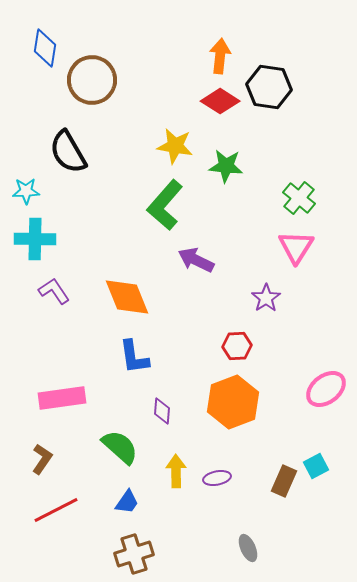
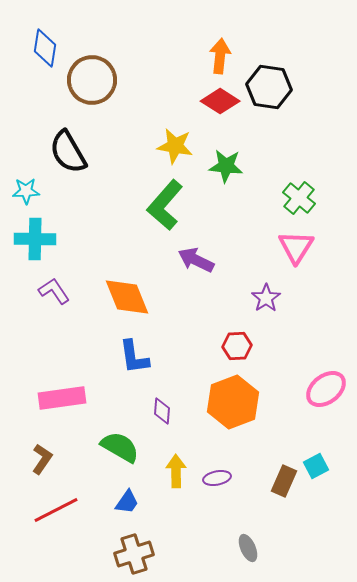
green semicircle: rotated 12 degrees counterclockwise
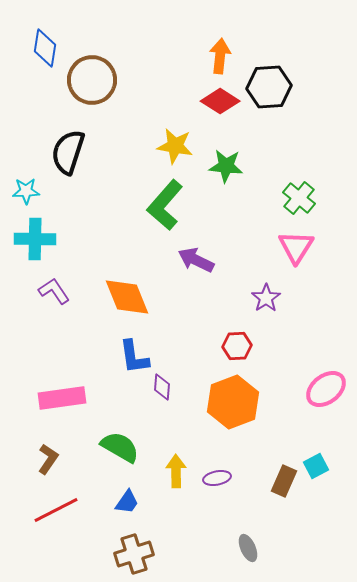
black hexagon: rotated 12 degrees counterclockwise
black semicircle: rotated 48 degrees clockwise
purple diamond: moved 24 px up
brown L-shape: moved 6 px right
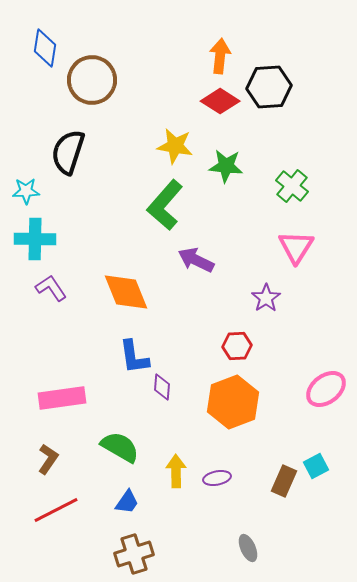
green cross: moved 7 px left, 12 px up
purple L-shape: moved 3 px left, 3 px up
orange diamond: moved 1 px left, 5 px up
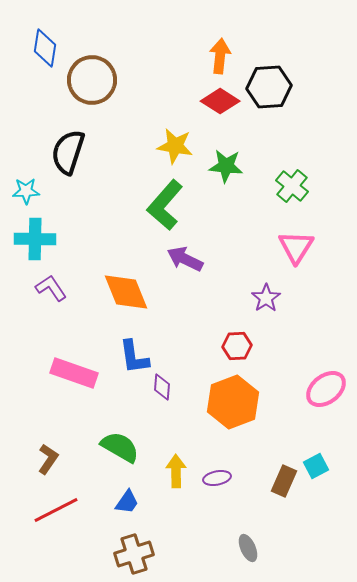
purple arrow: moved 11 px left, 1 px up
pink rectangle: moved 12 px right, 25 px up; rotated 27 degrees clockwise
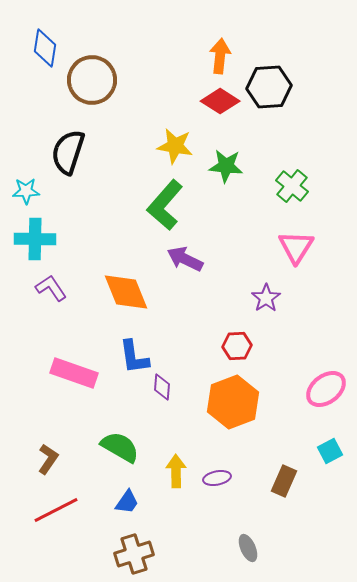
cyan square: moved 14 px right, 15 px up
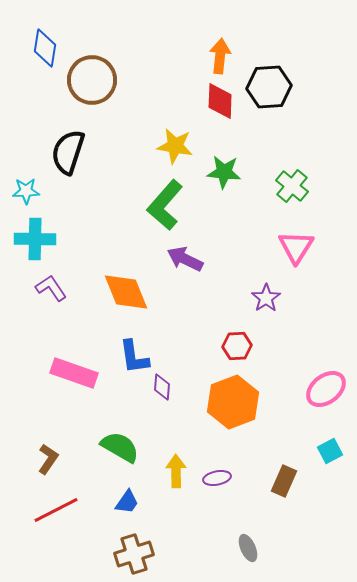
red diamond: rotated 60 degrees clockwise
green star: moved 2 px left, 6 px down
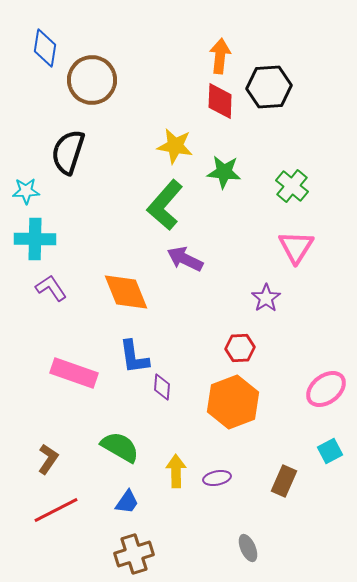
red hexagon: moved 3 px right, 2 px down
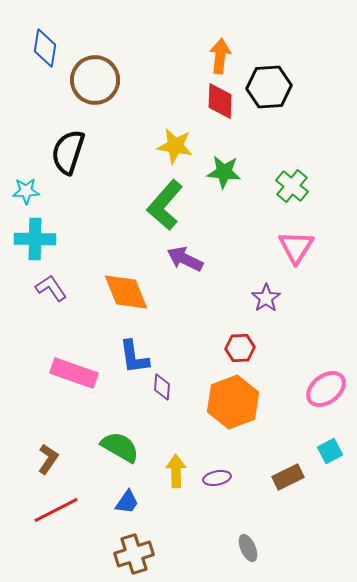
brown circle: moved 3 px right
brown rectangle: moved 4 px right, 4 px up; rotated 40 degrees clockwise
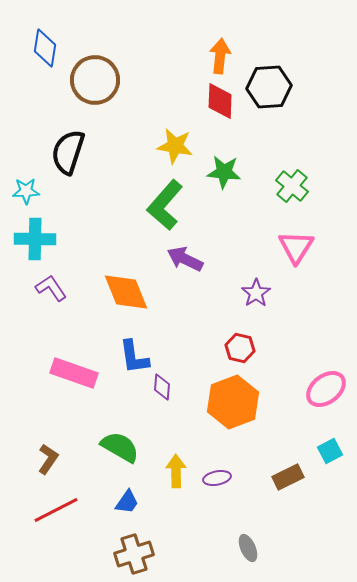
purple star: moved 10 px left, 5 px up
red hexagon: rotated 16 degrees clockwise
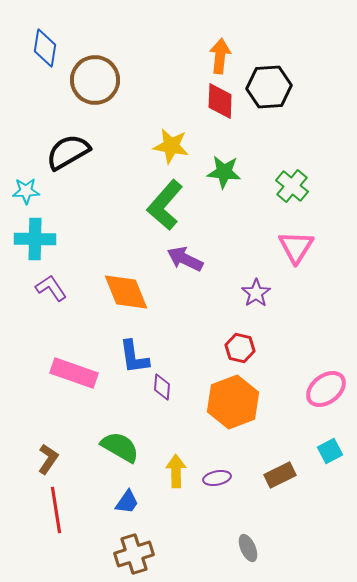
yellow star: moved 4 px left
black semicircle: rotated 42 degrees clockwise
brown rectangle: moved 8 px left, 2 px up
red line: rotated 72 degrees counterclockwise
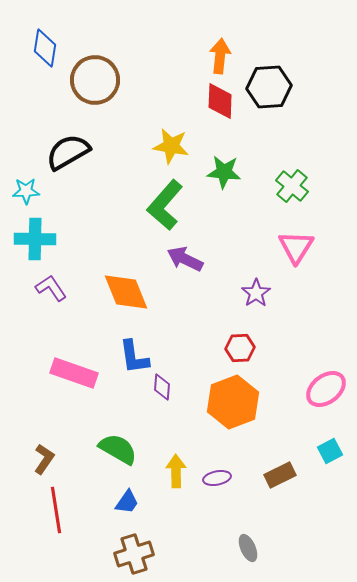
red hexagon: rotated 16 degrees counterclockwise
green semicircle: moved 2 px left, 2 px down
brown L-shape: moved 4 px left
